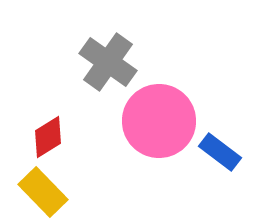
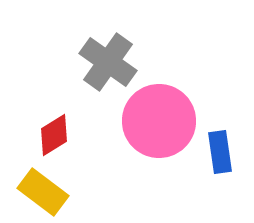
red diamond: moved 6 px right, 2 px up
blue rectangle: rotated 45 degrees clockwise
yellow rectangle: rotated 9 degrees counterclockwise
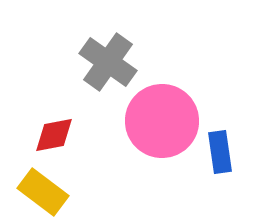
pink circle: moved 3 px right
red diamond: rotated 21 degrees clockwise
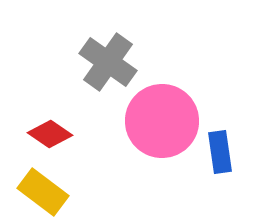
red diamond: moved 4 px left, 1 px up; rotated 45 degrees clockwise
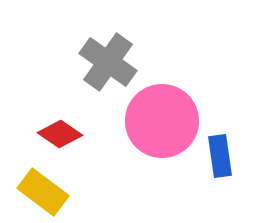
red diamond: moved 10 px right
blue rectangle: moved 4 px down
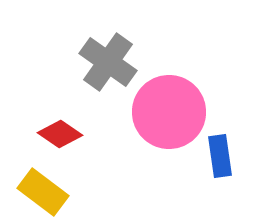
pink circle: moved 7 px right, 9 px up
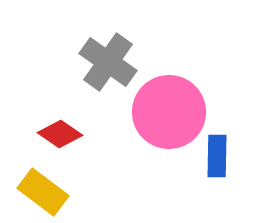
blue rectangle: moved 3 px left; rotated 9 degrees clockwise
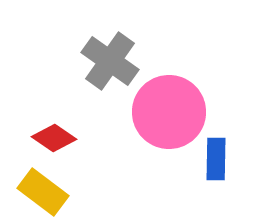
gray cross: moved 2 px right, 1 px up
red diamond: moved 6 px left, 4 px down
blue rectangle: moved 1 px left, 3 px down
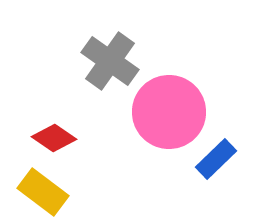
blue rectangle: rotated 45 degrees clockwise
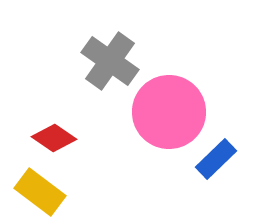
yellow rectangle: moved 3 px left
